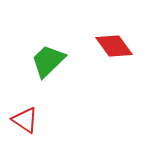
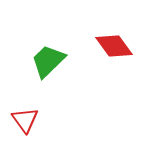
red triangle: rotated 20 degrees clockwise
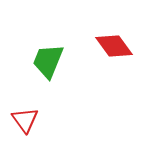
green trapezoid: rotated 24 degrees counterclockwise
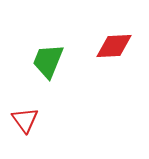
red diamond: rotated 57 degrees counterclockwise
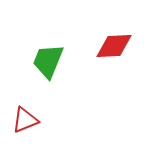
red triangle: rotated 44 degrees clockwise
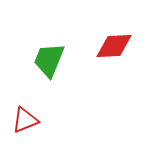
green trapezoid: moved 1 px right, 1 px up
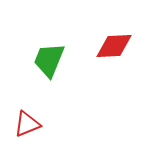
red triangle: moved 2 px right, 4 px down
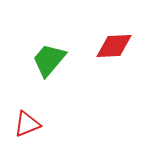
green trapezoid: rotated 18 degrees clockwise
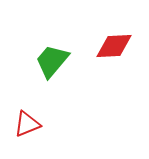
green trapezoid: moved 3 px right, 1 px down
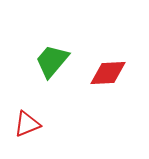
red diamond: moved 6 px left, 27 px down
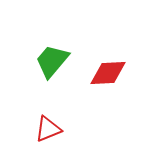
red triangle: moved 21 px right, 5 px down
